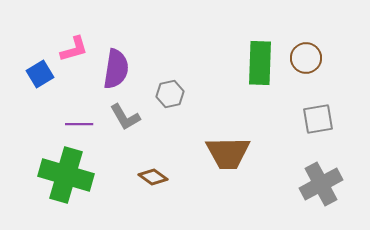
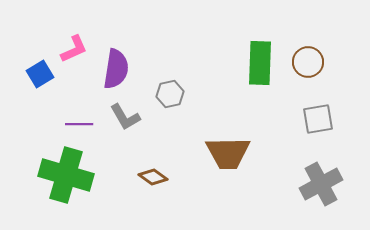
pink L-shape: rotated 8 degrees counterclockwise
brown circle: moved 2 px right, 4 px down
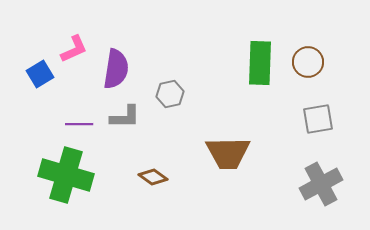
gray L-shape: rotated 60 degrees counterclockwise
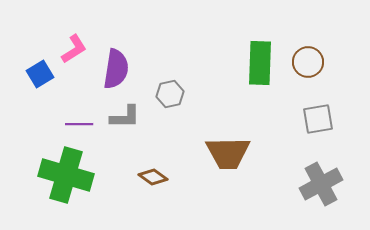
pink L-shape: rotated 8 degrees counterclockwise
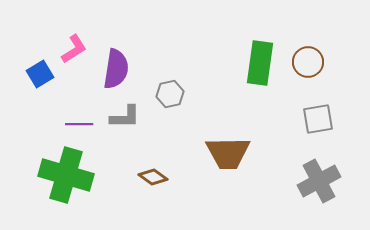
green rectangle: rotated 6 degrees clockwise
gray cross: moved 2 px left, 3 px up
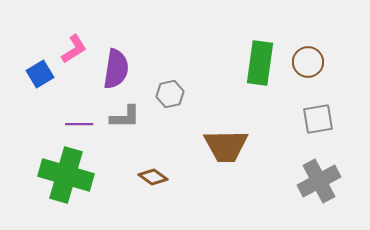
brown trapezoid: moved 2 px left, 7 px up
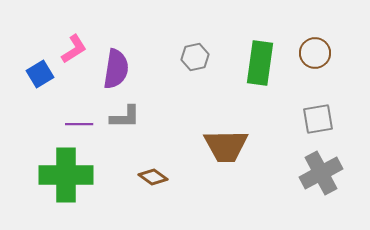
brown circle: moved 7 px right, 9 px up
gray hexagon: moved 25 px right, 37 px up
green cross: rotated 16 degrees counterclockwise
gray cross: moved 2 px right, 8 px up
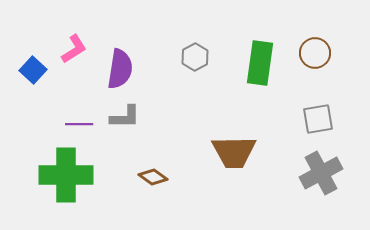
gray hexagon: rotated 16 degrees counterclockwise
purple semicircle: moved 4 px right
blue square: moved 7 px left, 4 px up; rotated 16 degrees counterclockwise
brown trapezoid: moved 8 px right, 6 px down
